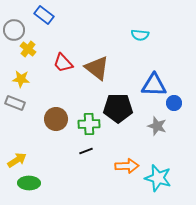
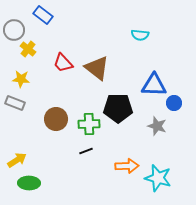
blue rectangle: moved 1 px left
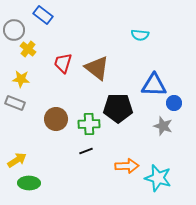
red trapezoid: rotated 60 degrees clockwise
gray star: moved 6 px right
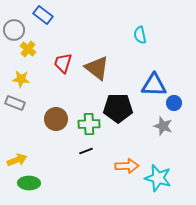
cyan semicircle: rotated 72 degrees clockwise
yellow arrow: rotated 12 degrees clockwise
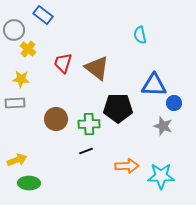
gray rectangle: rotated 24 degrees counterclockwise
cyan star: moved 3 px right, 2 px up; rotated 16 degrees counterclockwise
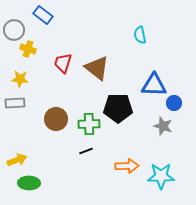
yellow cross: rotated 21 degrees counterclockwise
yellow star: moved 1 px left
